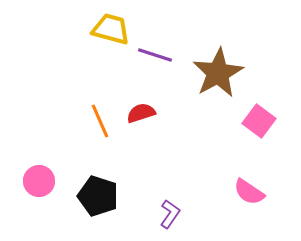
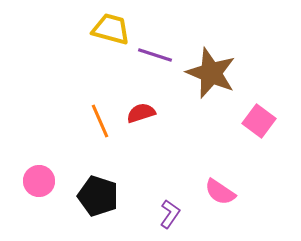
brown star: moved 7 px left; rotated 21 degrees counterclockwise
pink semicircle: moved 29 px left
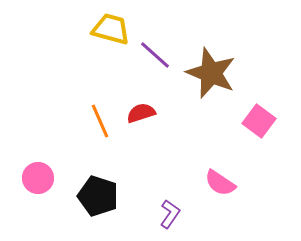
purple line: rotated 24 degrees clockwise
pink circle: moved 1 px left, 3 px up
pink semicircle: moved 9 px up
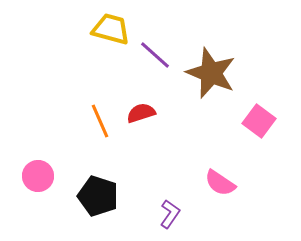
pink circle: moved 2 px up
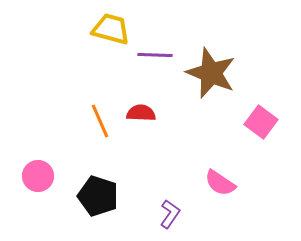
purple line: rotated 40 degrees counterclockwise
red semicircle: rotated 20 degrees clockwise
pink square: moved 2 px right, 1 px down
